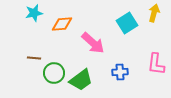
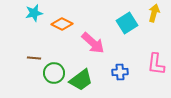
orange diamond: rotated 30 degrees clockwise
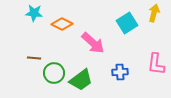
cyan star: rotated 18 degrees clockwise
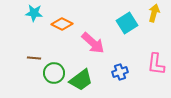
blue cross: rotated 14 degrees counterclockwise
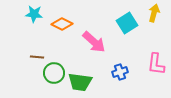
cyan star: moved 1 px down
pink arrow: moved 1 px right, 1 px up
brown line: moved 3 px right, 1 px up
green trapezoid: moved 1 px left, 2 px down; rotated 45 degrees clockwise
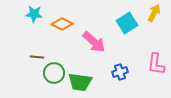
yellow arrow: rotated 12 degrees clockwise
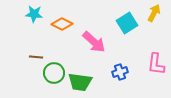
brown line: moved 1 px left
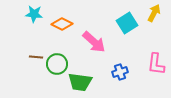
green circle: moved 3 px right, 9 px up
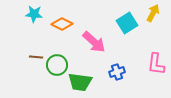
yellow arrow: moved 1 px left
green circle: moved 1 px down
blue cross: moved 3 px left
